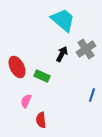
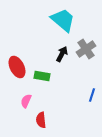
green rectangle: rotated 14 degrees counterclockwise
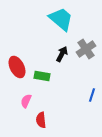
cyan trapezoid: moved 2 px left, 1 px up
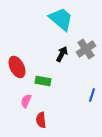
green rectangle: moved 1 px right, 5 px down
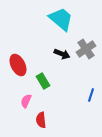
black arrow: rotated 84 degrees clockwise
red ellipse: moved 1 px right, 2 px up
green rectangle: rotated 49 degrees clockwise
blue line: moved 1 px left
